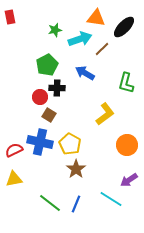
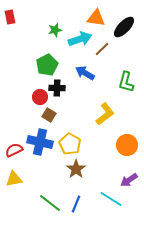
green L-shape: moved 1 px up
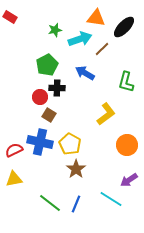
red rectangle: rotated 48 degrees counterclockwise
yellow L-shape: moved 1 px right
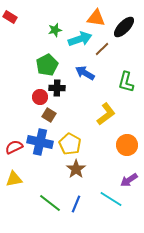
red semicircle: moved 3 px up
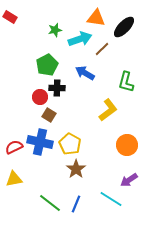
yellow L-shape: moved 2 px right, 4 px up
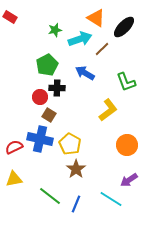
orange triangle: rotated 24 degrees clockwise
green L-shape: rotated 35 degrees counterclockwise
blue cross: moved 3 px up
green line: moved 7 px up
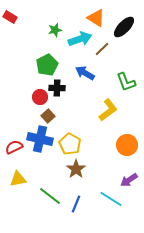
brown square: moved 1 px left, 1 px down; rotated 16 degrees clockwise
yellow triangle: moved 4 px right
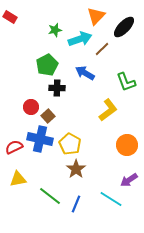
orange triangle: moved 2 px up; rotated 42 degrees clockwise
red circle: moved 9 px left, 10 px down
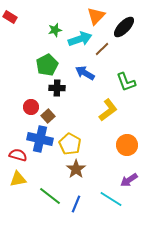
red semicircle: moved 4 px right, 8 px down; rotated 42 degrees clockwise
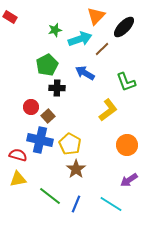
blue cross: moved 1 px down
cyan line: moved 5 px down
